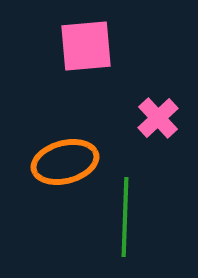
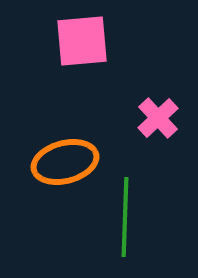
pink square: moved 4 px left, 5 px up
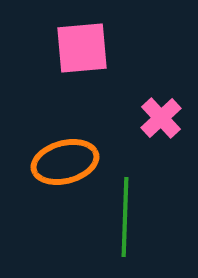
pink square: moved 7 px down
pink cross: moved 3 px right
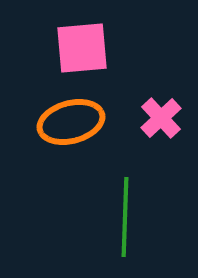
orange ellipse: moved 6 px right, 40 px up
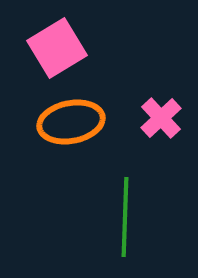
pink square: moved 25 px left; rotated 26 degrees counterclockwise
orange ellipse: rotated 4 degrees clockwise
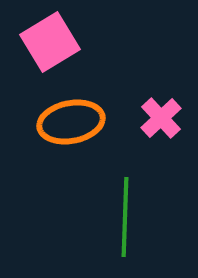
pink square: moved 7 px left, 6 px up
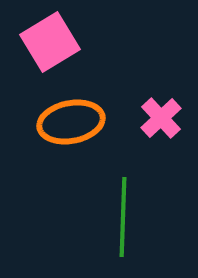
green line: moved 2 px left
